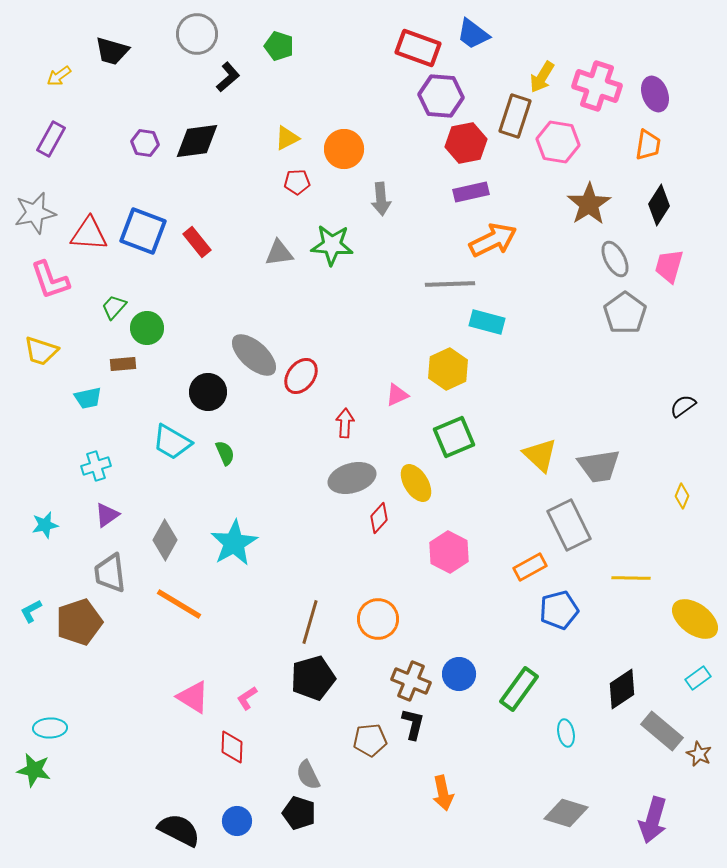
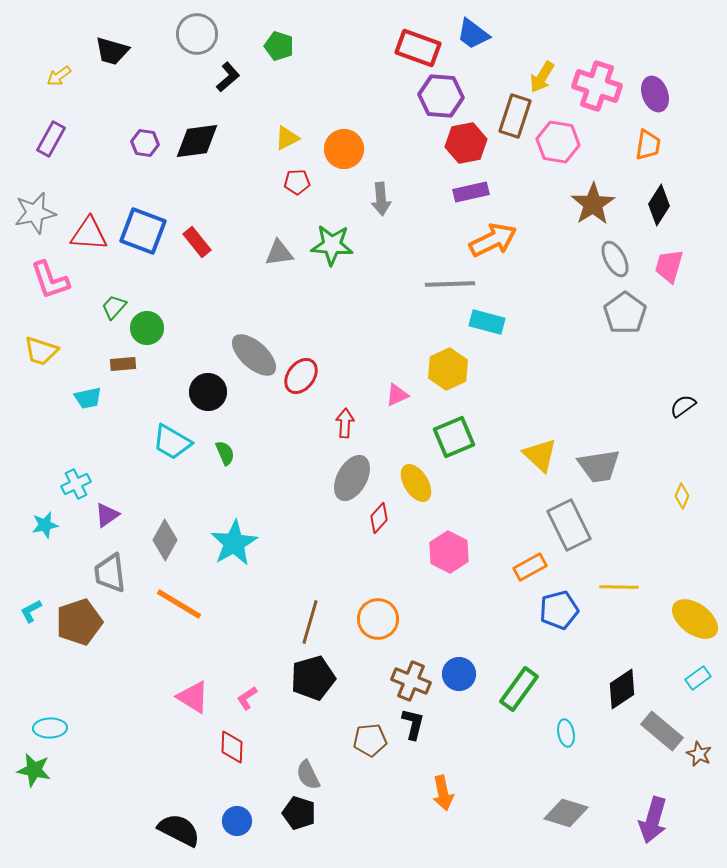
brown star at (589, 204): moved 4 px right
cyan cross at (96, 466): moved 20 px left, 18 px down; rotated 8 degrees counterclockwise
gray ellipse at (352, 478): rotated 45 degrees counterclockwise
yellow line at (631, 578): moved 12 px left, 9 px down
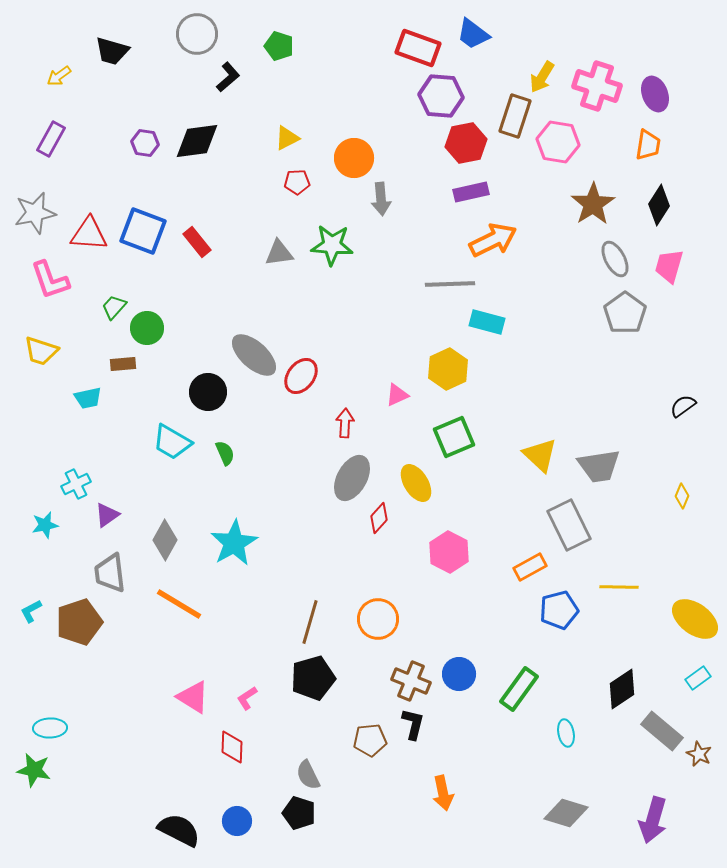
orange circle at (344, 149): moved 10 px right, 9 px down
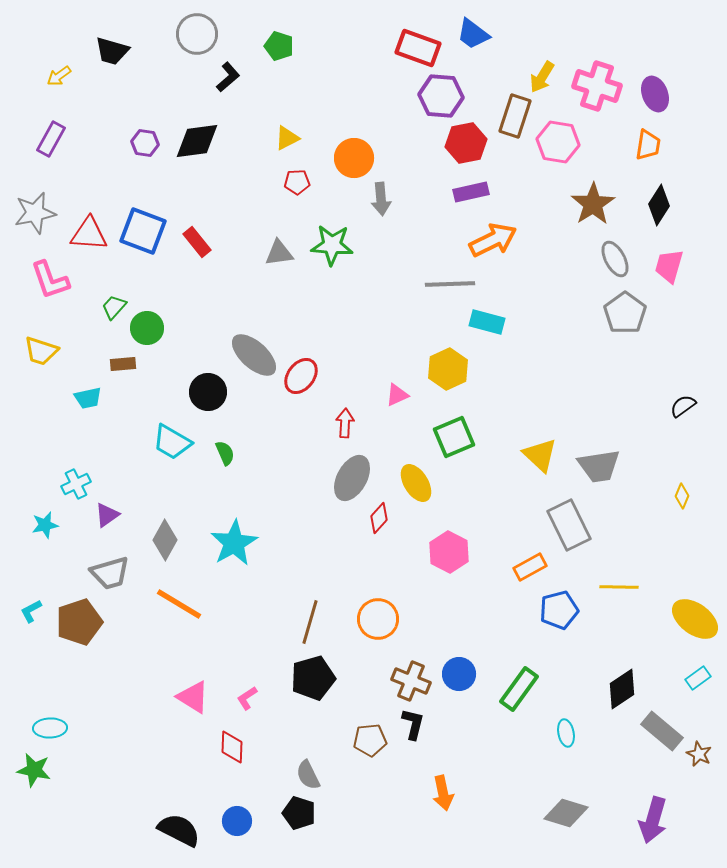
gray trapezoid at (110, 573): rotated 99 degrees counterclockwise
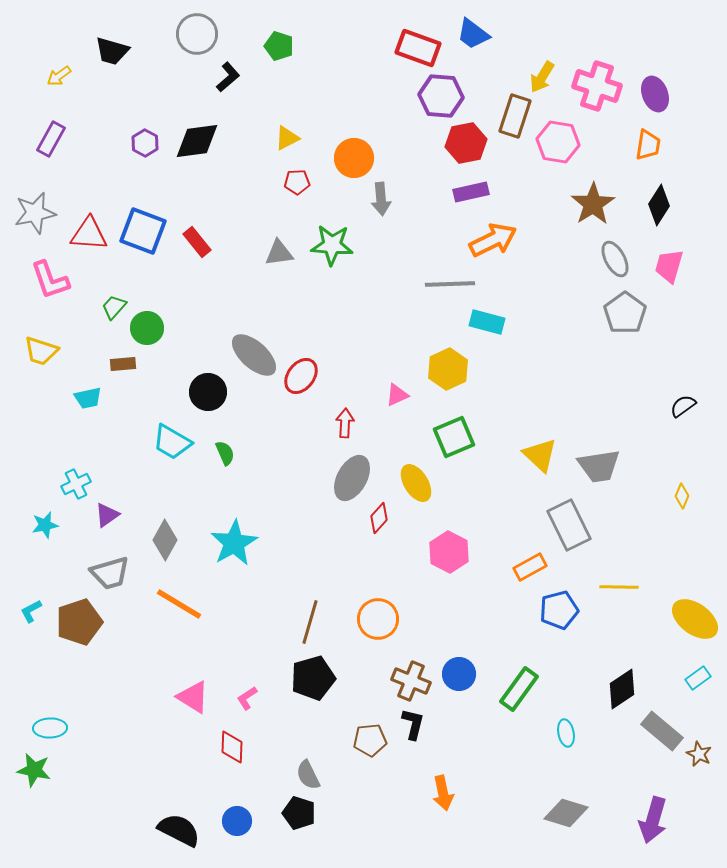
purple hexagon at (145, 143): rotated 20 degrees clockwise
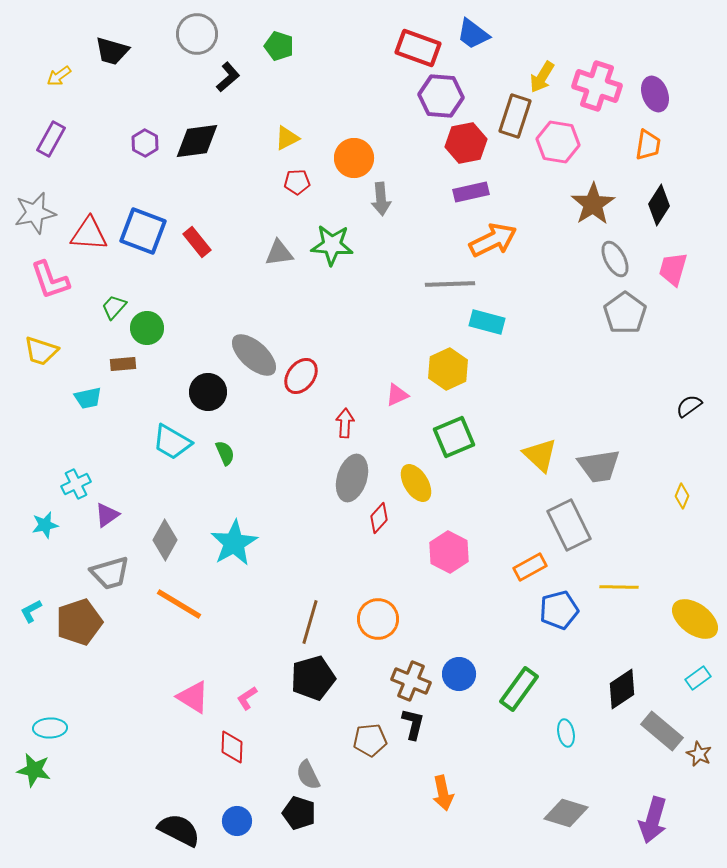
pink trapezoid at (669, 266): moved 4 px right, 3 px down
black semicircle at (683, 406): moved 6 px right
gray ellipse at (352, 478): rotated 12 degrees counterclockwise
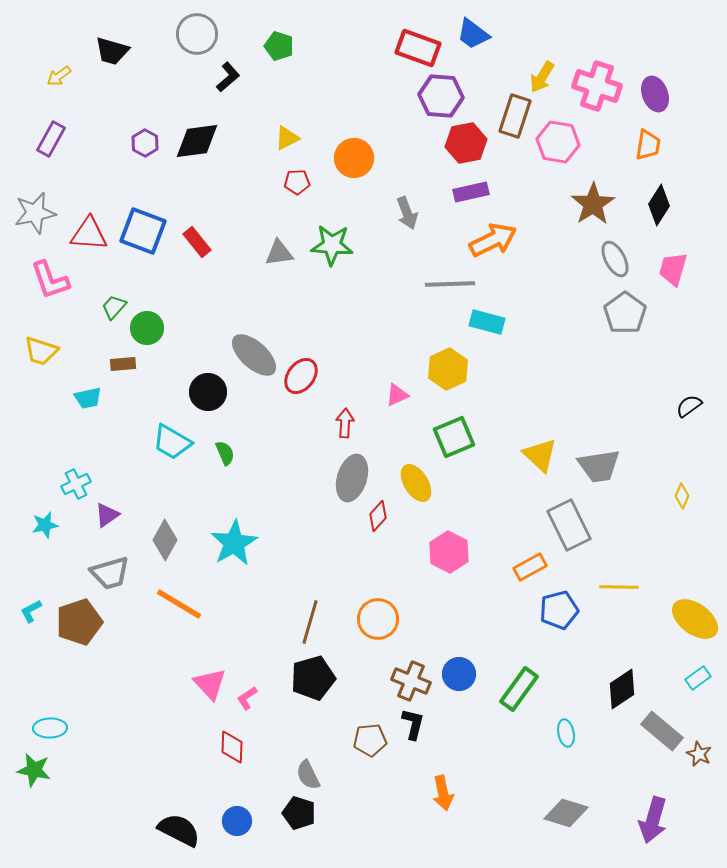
gray arrow at (381, 199): moved 26 px right, 14 px down; rotated 16 degrees counterclockwise
red diamond at (379, 518): moved 1 px left, 2 px up
pink triangle at (193, 697): moved 17 px right, 13 px up; rotated 15 degrees clockwise
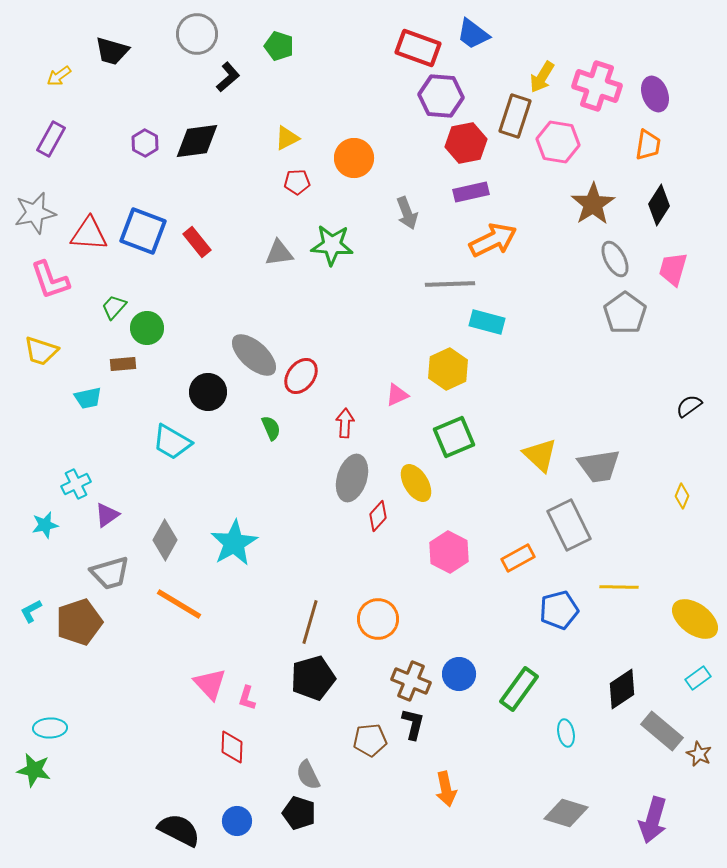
green semicircle at (225, 453): moved 46 px right, 25 px up
orange rectangle at (530, 567): moved 12 px left, 9 px up
pink L-shape at (247, 698): rotated 40 degrees counterclockwise
orange arrow at (443, 793): moved 3 px right, 4 px up
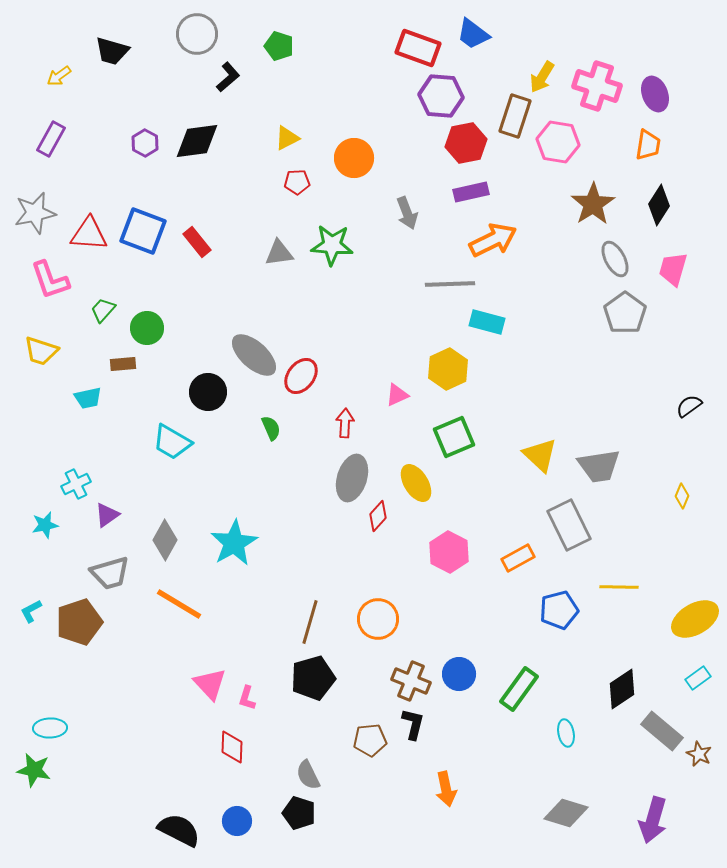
green trapezoid at (114, 307): moved 11 px left, 3 px down
yellow ellipse at (695, 619): rotated 66 degrees counterclockwise
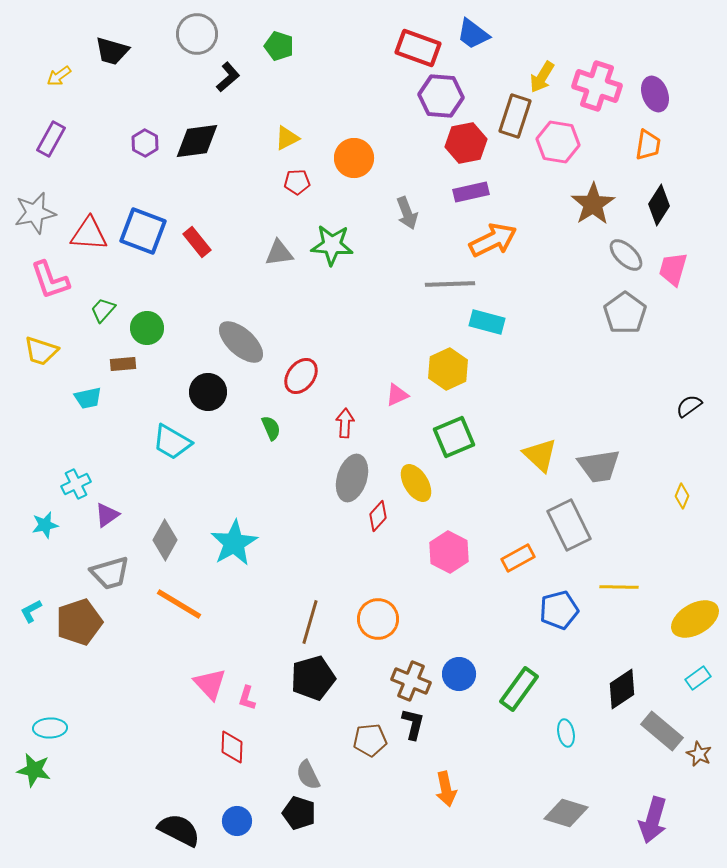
gray ellipse at (615, 259): moved 11 px right, 4 px up; rotated 18 degrees counterclockwise
gray ellipse at (254, 355): moved 13 px left, 13 px up
